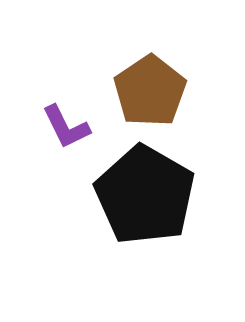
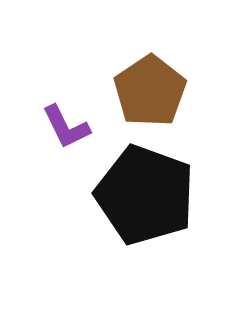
black pentagon: rotated 10 degrees counterclockwise
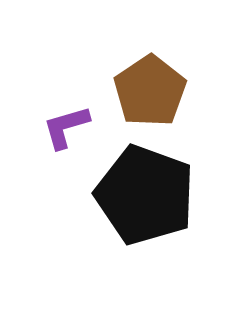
purple L-shape: rotated 100 degrees clockwise
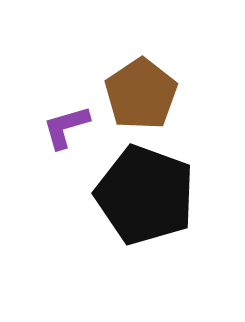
brown pentagon: moved 9 px left, 3 px down
